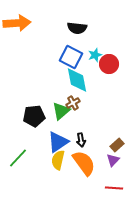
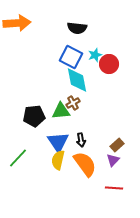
green triangle: rotated 36 degrees clockwise
blue triangle: rotated 30 degrees counterclockwise
orange semicircle: moved 1 px right, 1 px down
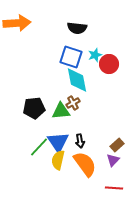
blue square: rotated 10 degrees counterclockwise
black pentagon: moved 8 px up
black arrow: moved 1 px left, 1 px down
green line: moved 21 px right, 11 px up
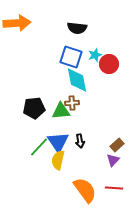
brown cross: moved 1 px left; rotated 24 degrees clockwise
orange semicircle: moved 26 px down
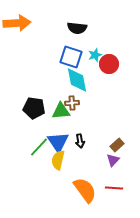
black pentagon: rotated 15 degrees clockwise
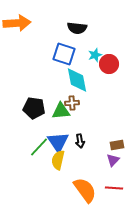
blue square: moved 7 px left, 3 px up
brown rectangle: rotated 32 degrees clockwise
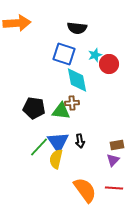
green triangle: rotated 12 degrees clockwise
yellow semicircle: moved 2 px left, 1 px up
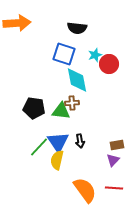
yellow semicircle: moved 1 px right, 1 px down
